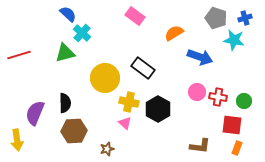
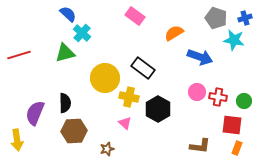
yellow cross: moved 5 px up
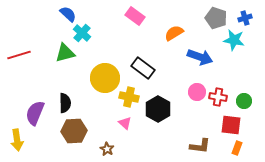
red square: moved 1 px left
brown star: rotated 24 degrees counterclockwise
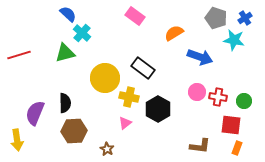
blue cross: rotated 16 degrees counterclockwise
pink triangle: rotated 40 degrees clockwise
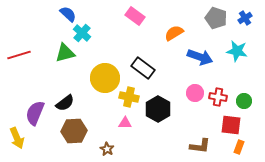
cyan star: moved 3 px right, 11 px down
pink circle: moved 2 px left, 1 px down
black semicircle: rotated 54 degrees clockwise
pink triangle: rotated 40 degrees clockwise
yellow arrow: moved 2 px up; rotated 15 degrees counterclockwise
orange rectangle: moved 2 px right, 1 px up
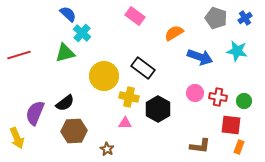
yellow circle: moved 1 px left, 2 px up
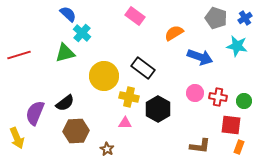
cyan star: moved 5 px up
brown hexagon: moved 2 px right
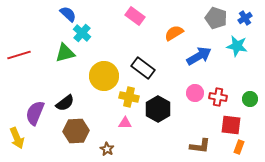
blue arrow: moved 1 px left, 1 px up; rotated 50 degrees counterclockwise
green circle: moved 6 px right, 2 px up
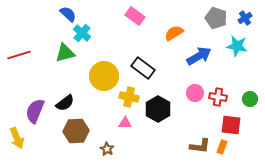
purple semicircle: moved 2 px up
orange rectangle: moved 17 px left
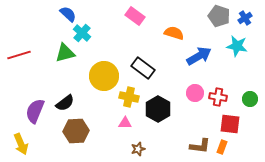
gray pentagon: moved 3 px right, 2 px up
orange semicircle: rotated 48 degrees clockwise
red square: moved 1 px left, 1 px up
yellow arrow: moved 4 px right, 6 px down
brown star: moved 31 px right; rotated 24 degrees clockwise
